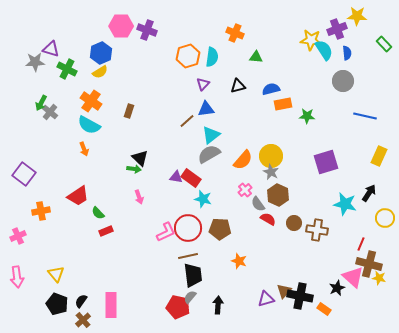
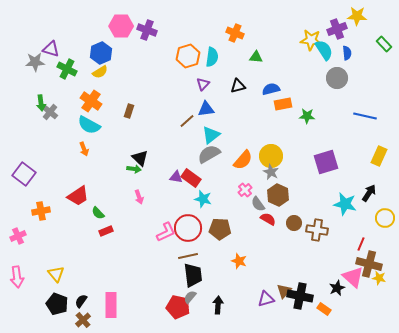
gray circle at (343, 81): moved 6 px left, 3 px up
green arrow at (41, 103): rotated 35 degrees counterclockwise
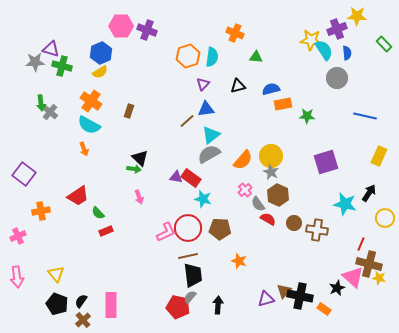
green cross at (67, 69): moved 5 px left, 3 px up; rotated 12 degrees counterclockwise
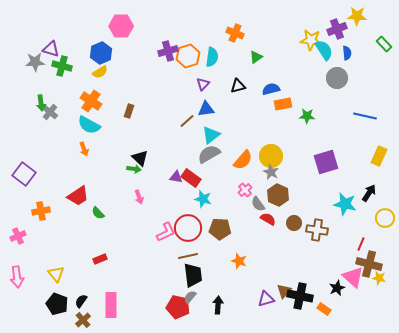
purple cross at (147, 30): moved 21 px right, 21 px down; rotated 36 degrees counterclockwise
green triangle at (256, 57): rotated 40 degrees counterclockwise
red rectangle at (106, 231): moved 6 px left, 28 px down
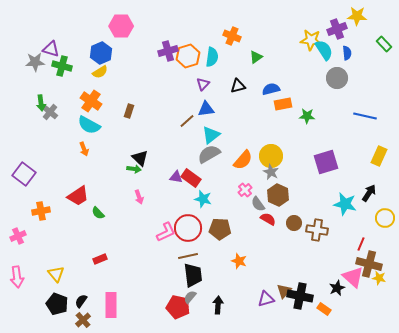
orange cross at (235, 33): moved 3 px left, 3 px down
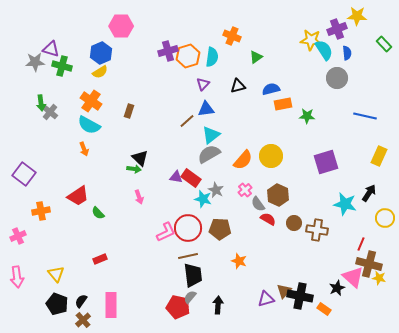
gray star at (271, 172): moved 55 px left, 18 px down
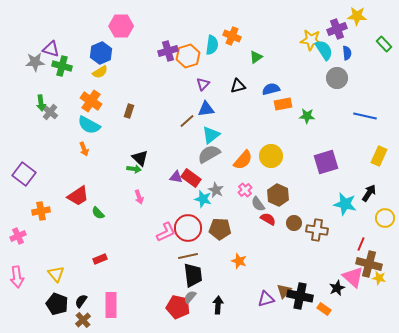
cyan semicircle at (212, 57): moved 12 px up
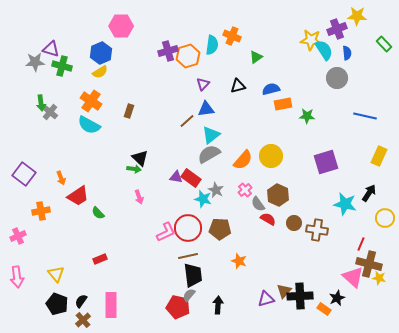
orange arrow at (84, 149): moved 23 px left, 29 px down
black star at (337, 288): moved 10 px down
black cross at (300, 296): rotated 15 degrees counterclockwise
gray semicircle at (190, 297): moved 1 px left, 2 px up
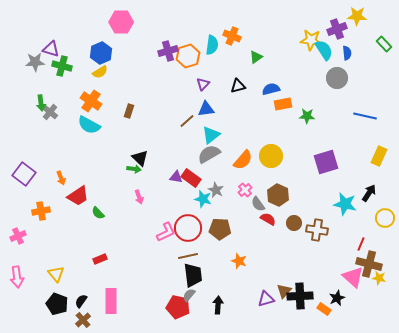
pink hexagon at (121, 26): moved 4 px up
pink rectangle at (111, 305): moved 4 px up
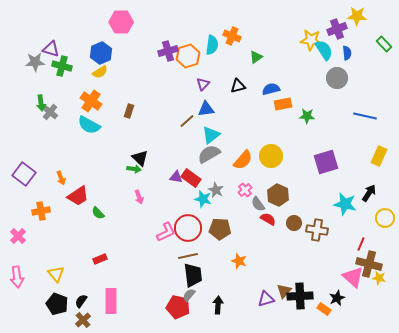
pink cross at (18, 236): rotated 21 degrees counterclockwise
